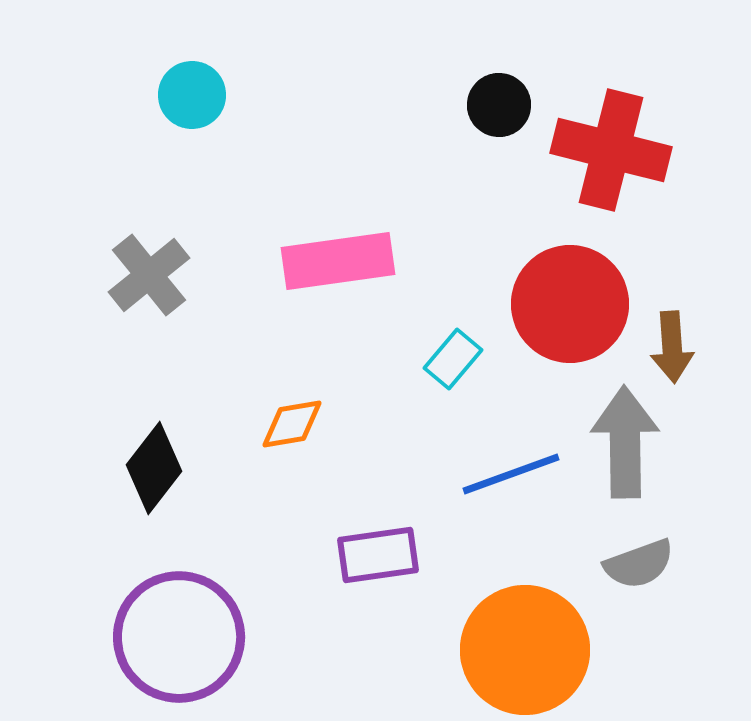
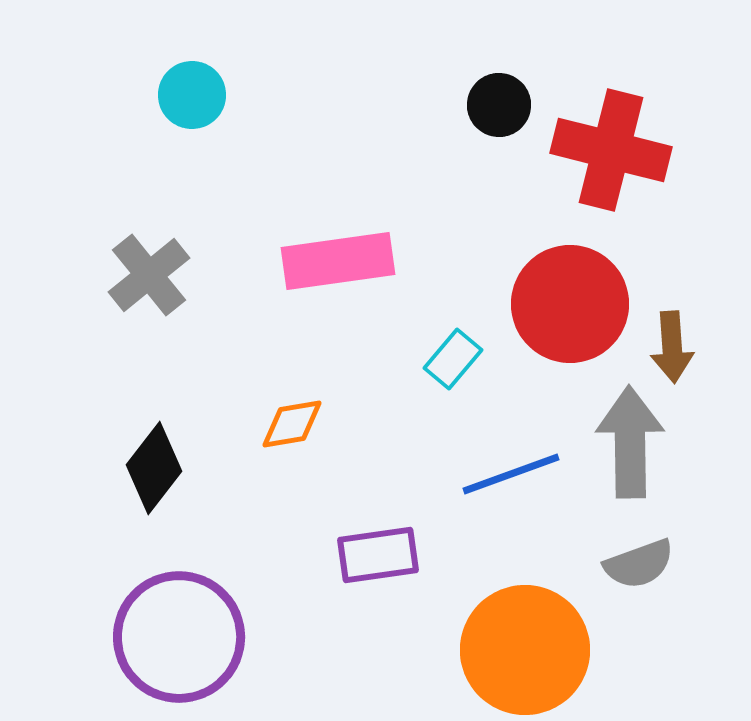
gray arrow: moved 5 px right
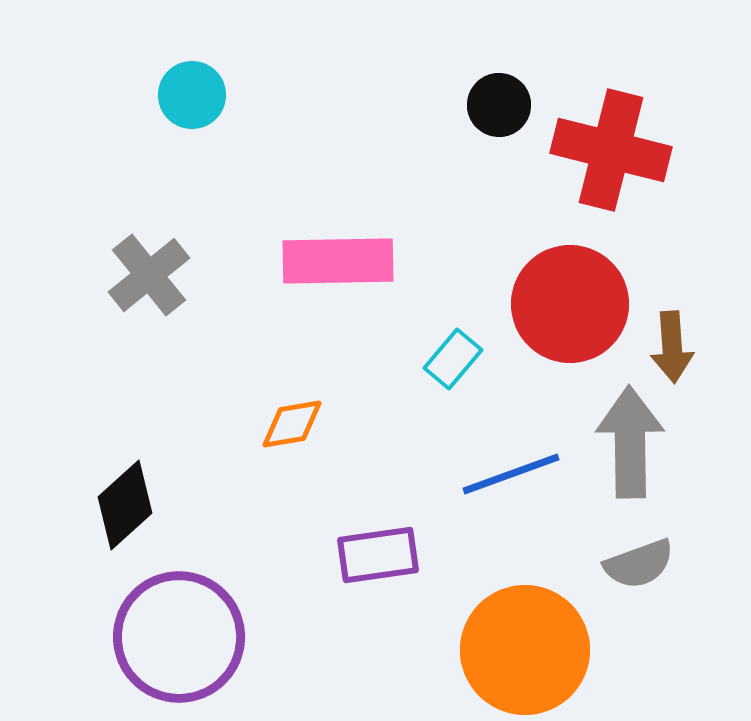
pink rectangle: rotated 7 degrees clockwise
black diamond: moved 29 px left, 37 px down; rotated 10 degrees clockwise
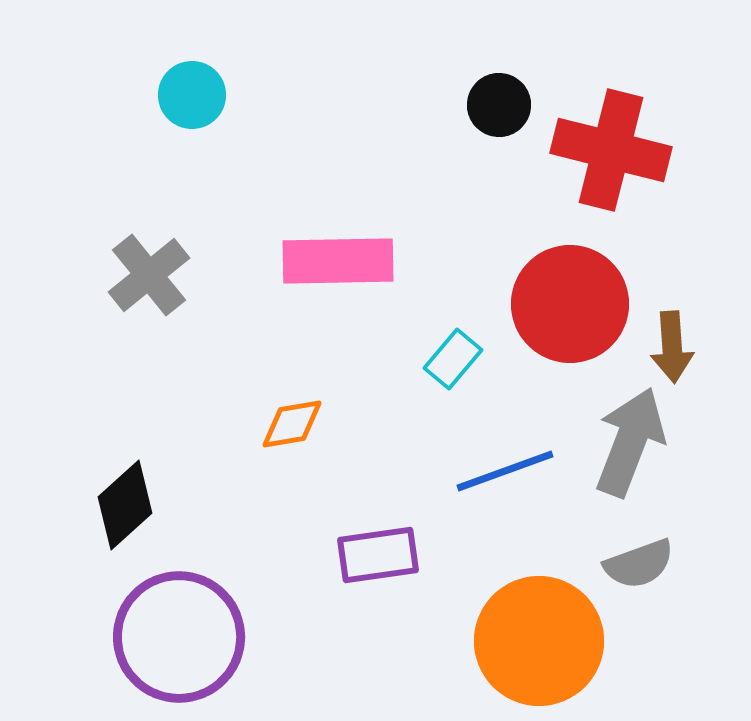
gray arrow: rotated 22 degrees clockwise
blue line: moved 6 px left, 3 px up
orange circle: moved 14 px right, 9 px up
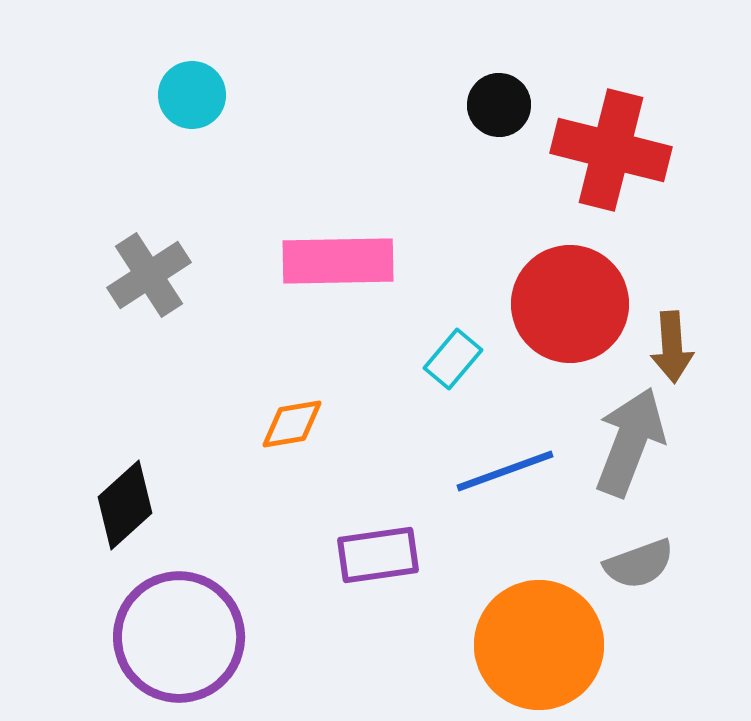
gray cross: rotated 6 degrees clockwise
orange circle: moved 4 px down
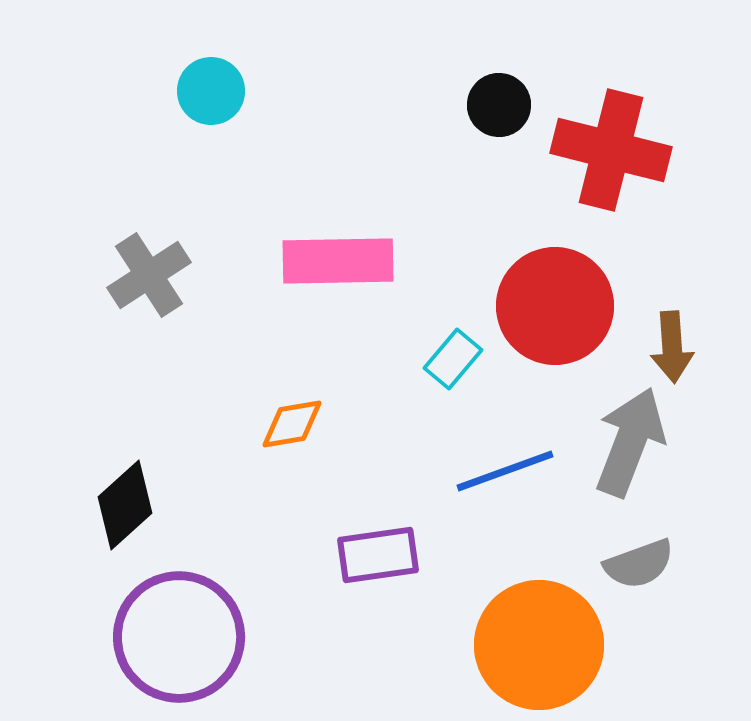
cyan circle: moved 19 px right, 4 px up
red circle: moved 15 px left, 2 px down
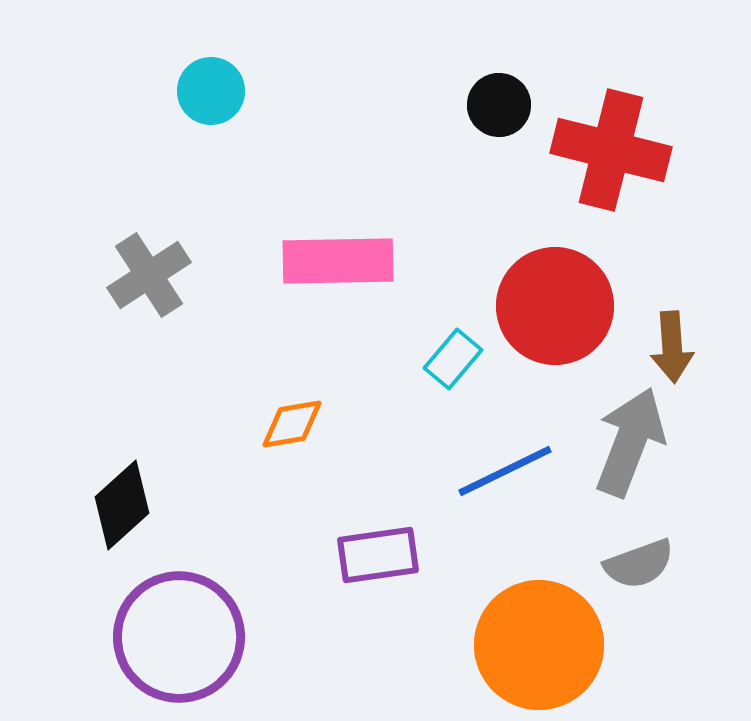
blue line: rotated 6 degrees counterclockwise
black diamond: moved 3 px left
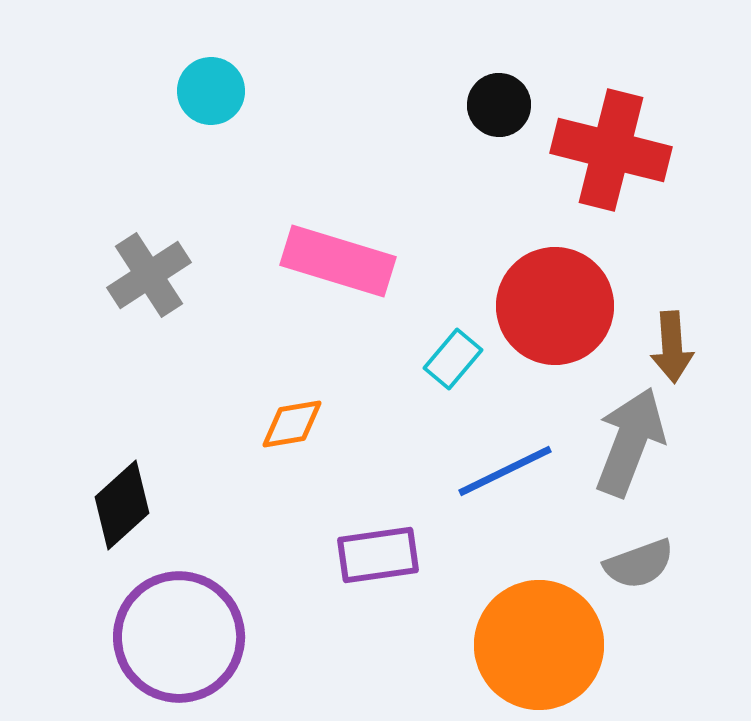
pink rectangle: rotated 18 degrees clockwise
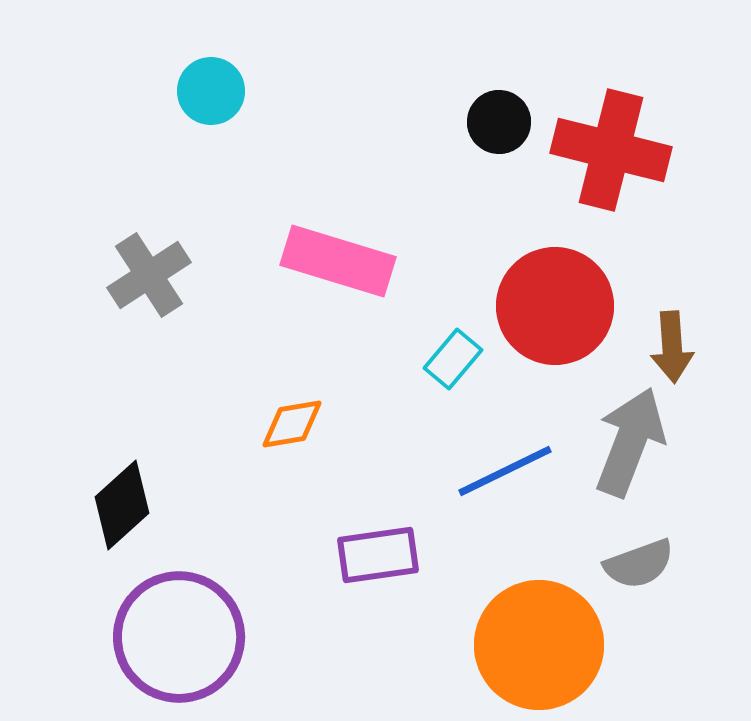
black circle: moved 17 px down
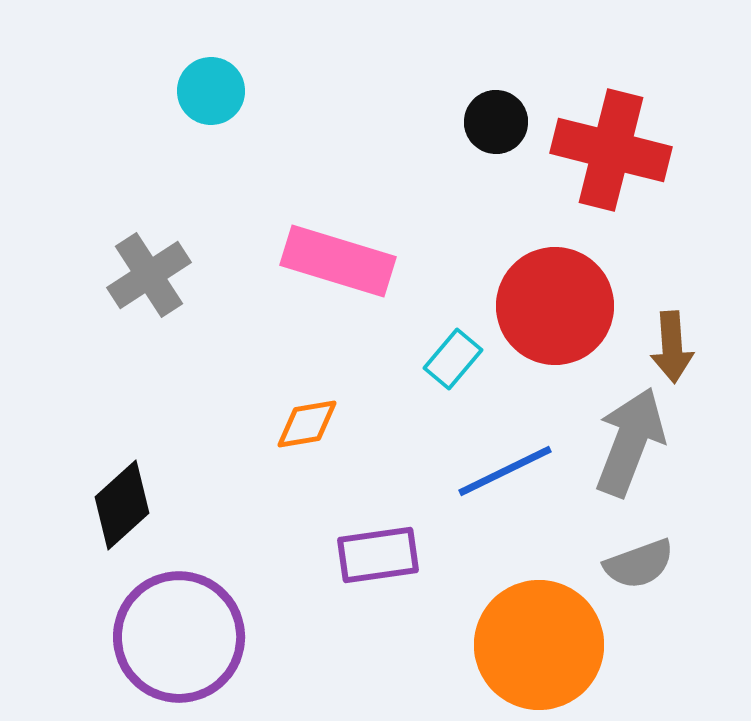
black circle: moved 3 px left
orange diamond: moved 15 px right
